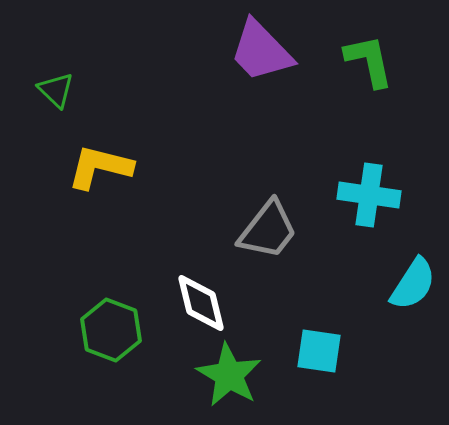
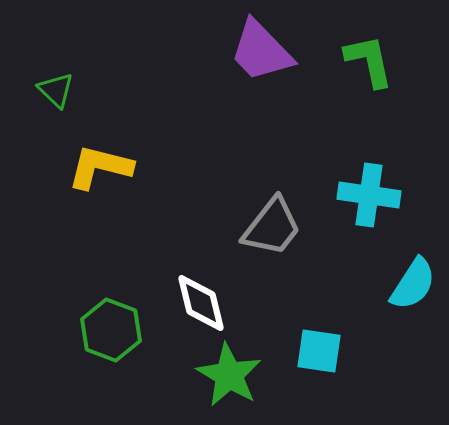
gray trapezoid: moved 4 px right, 3 px up
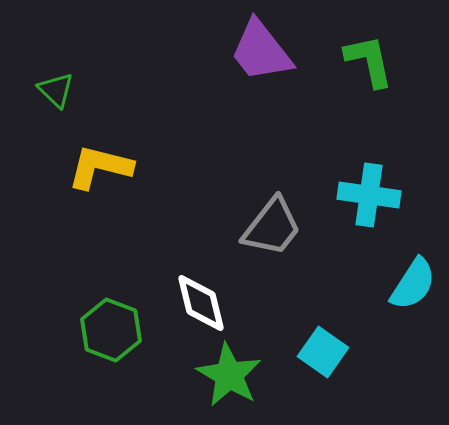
purple trapezoid: rotated 6 degrees clockwise
cyan square: moved 4 px right, 1 px down; rotated 27 degrees clockwise
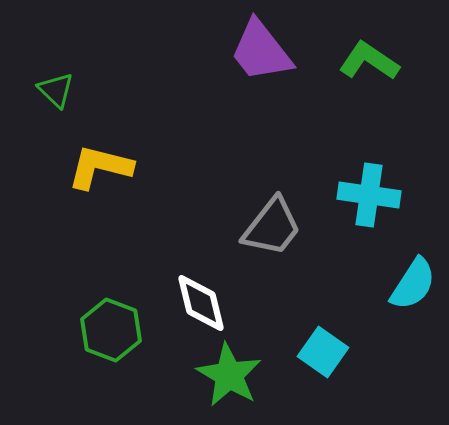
green L-shape: rotated 44 degrees counterclockwise
